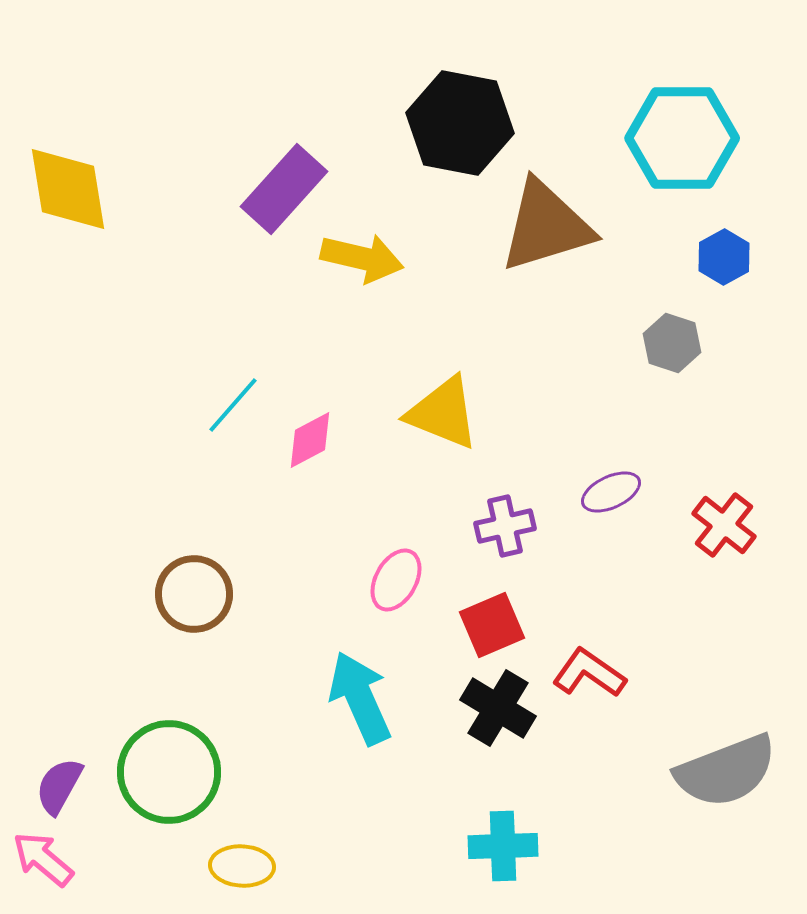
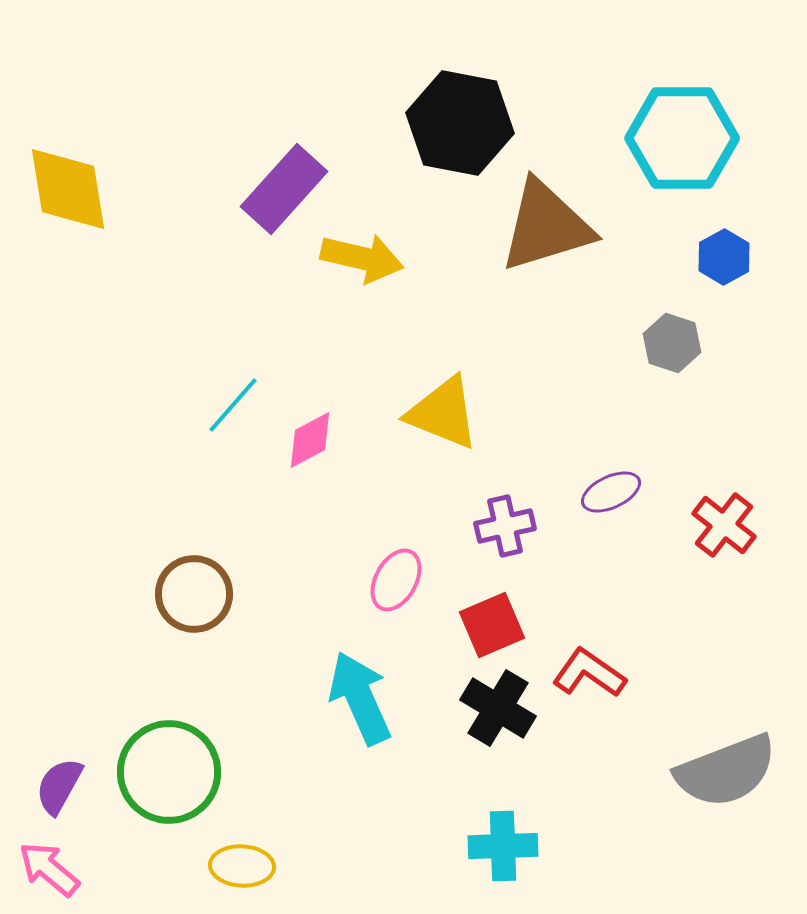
pink arrow: moved 6 px right, 10 px down
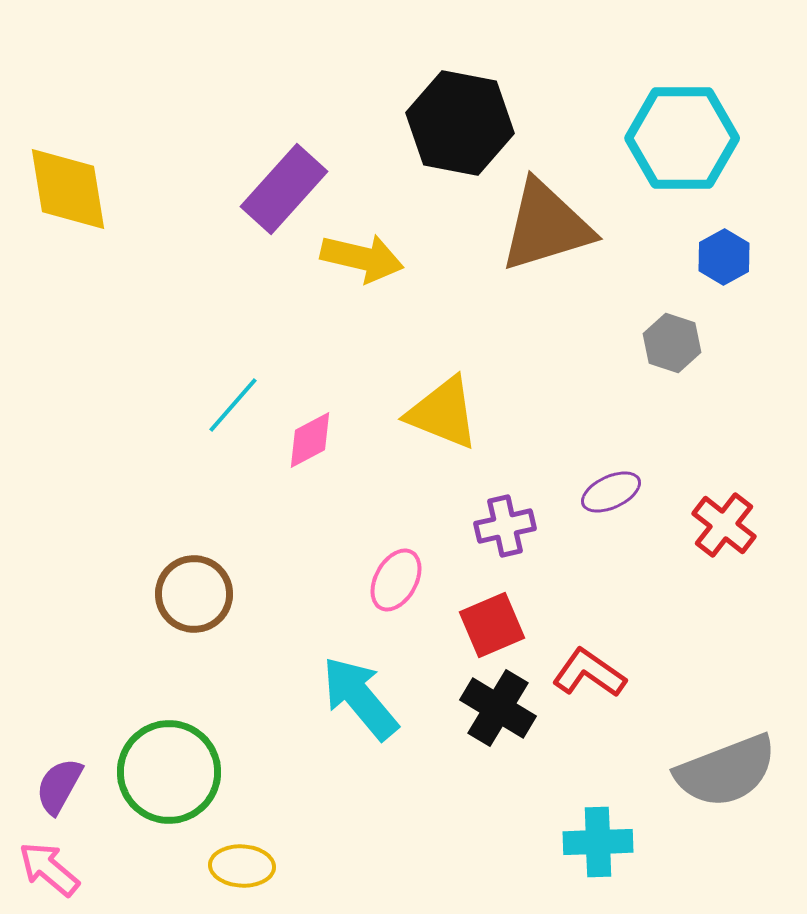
cyan arrow: rotated 16 degrees counterclockwise
cyan cross: moved 95 px right, 4 px up
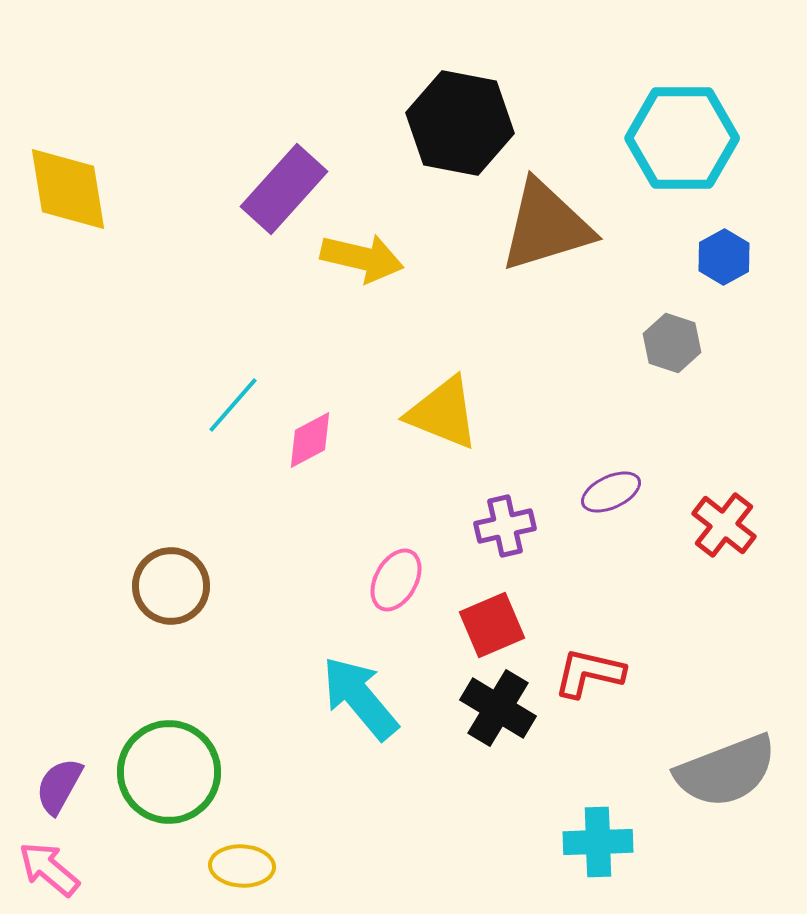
brown circle: moved 23 px left, 8 px up
red L-shape: rotated 22 degrees counterclockwise
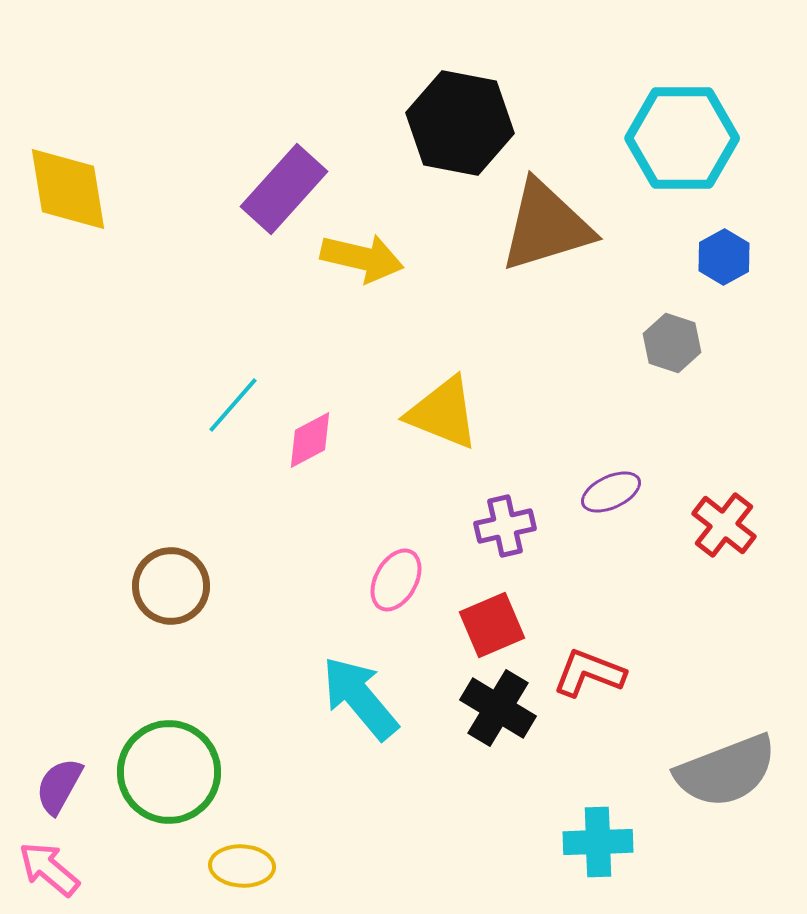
red L-shape: rotated 8 degrees clockwise
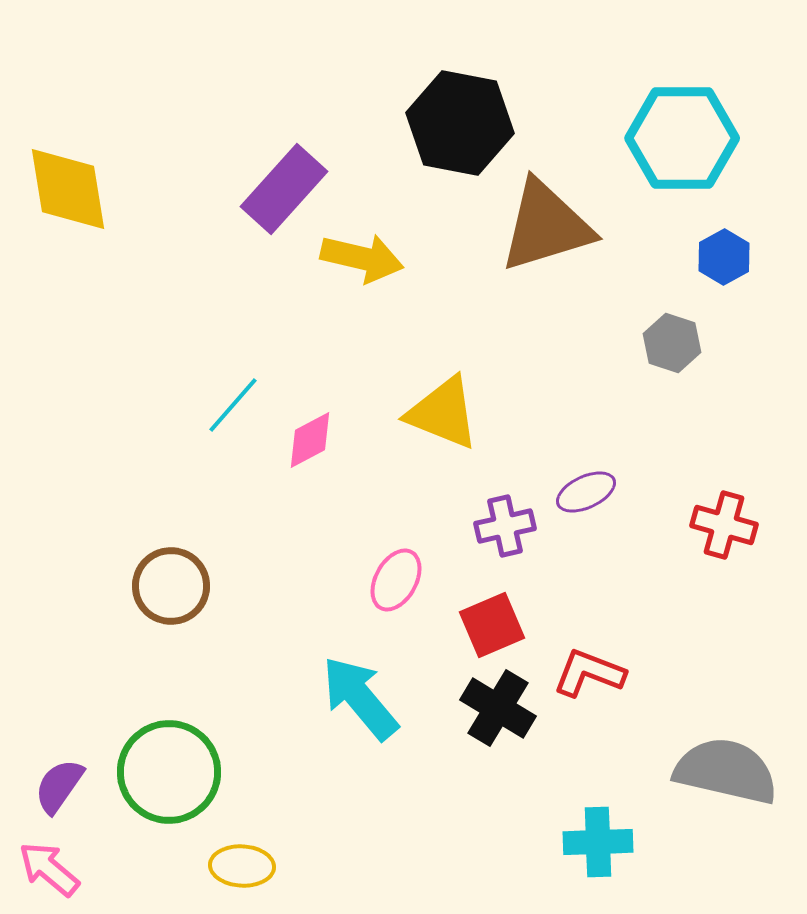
purple ellipse: moved 25 px left
red cross: rotated 22 degrees counterclockwise
gray semicircle: rotated 146 degrees counterclockwise
purple semicircle: rotated 6 degrees clockwise
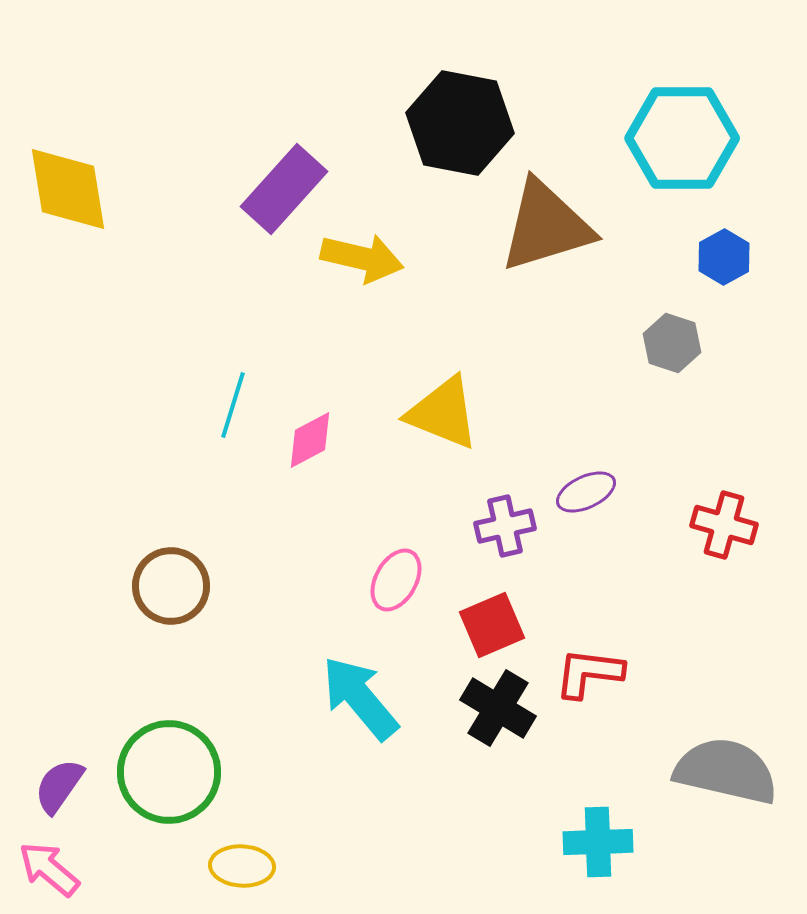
cyan line: rotated 24 degrees counterclockwise
red L-shape: rotated 14 degrees counterclockwise
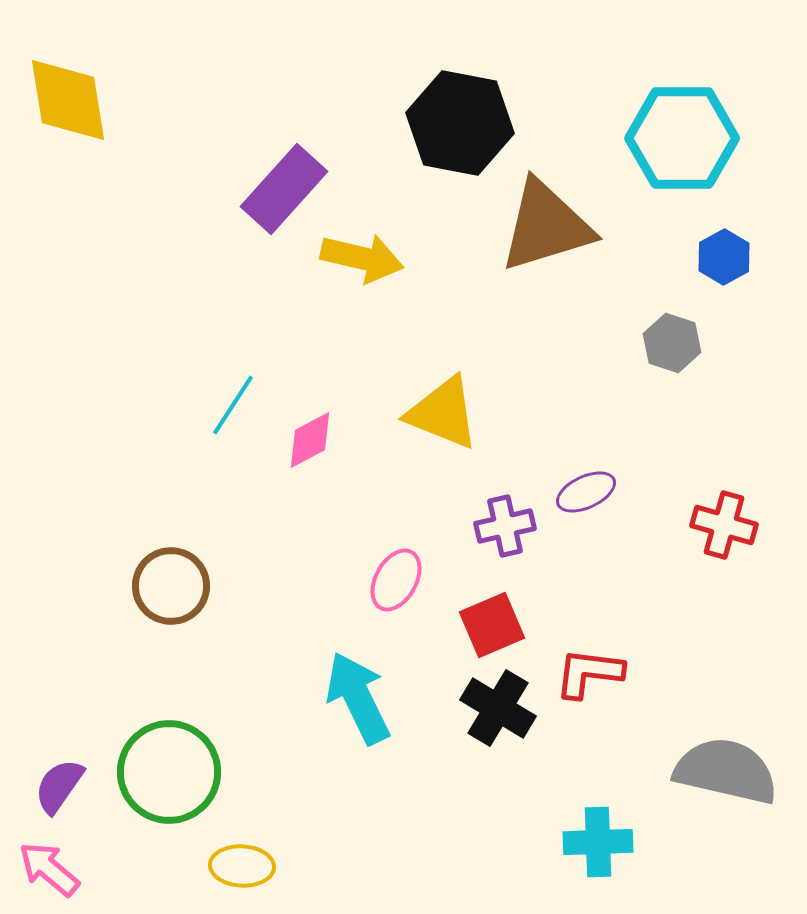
yellow diamond: moved 89 px up
cyan line: rotated 16 degrees clockwise
cyan arrow: moved 2 px left; rotated 14 degrees clockwise
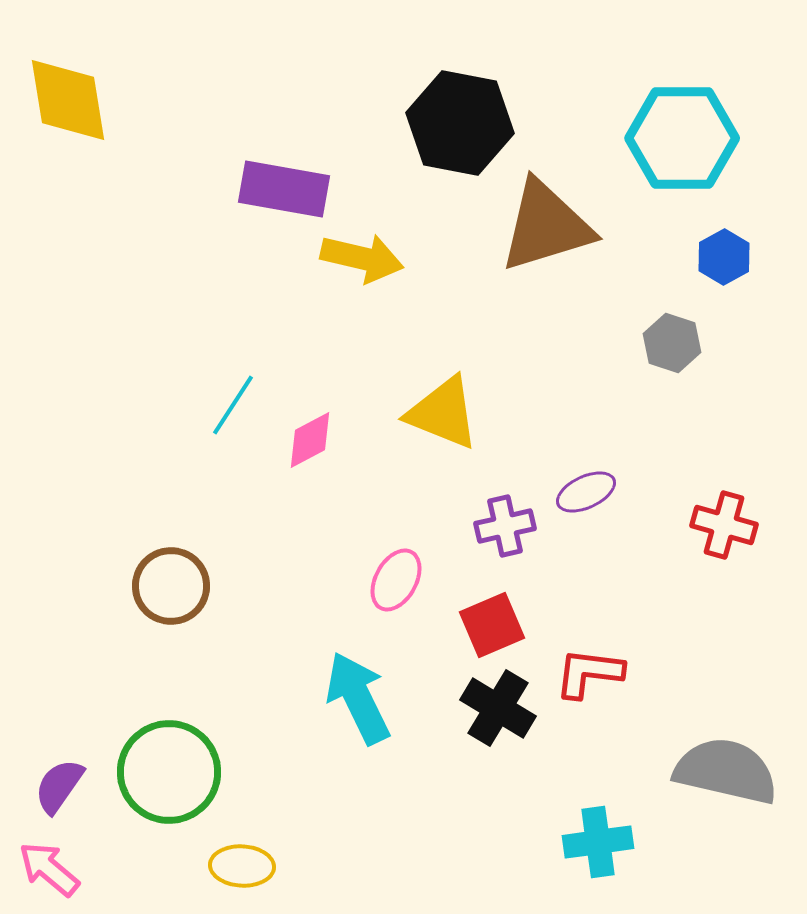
purple rectangle: rotated 58 degrees clockwise
cyan cross: rotated 6 degrees counterclockwise
